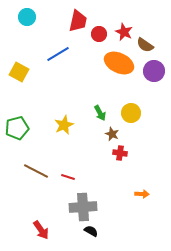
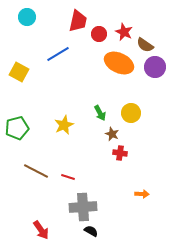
purple circle: moved 1 px right, 4 px up
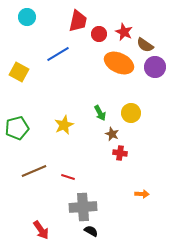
brown line: moved 2 px left; rotated 50 degrees counterclockwise
